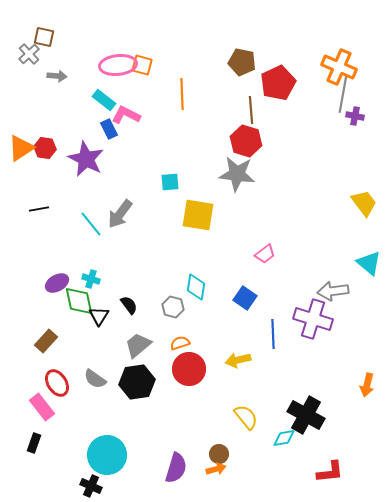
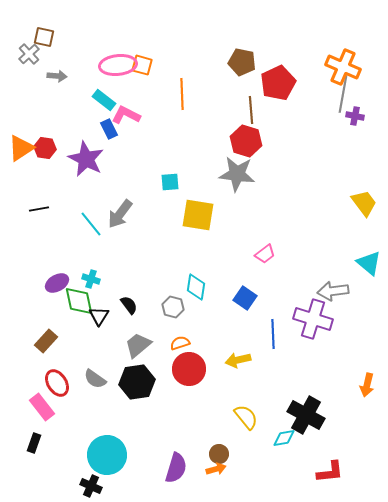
orange cross at (339, 67): moved 4 px right
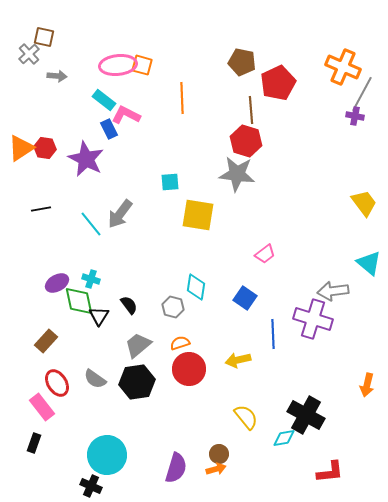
orange line at (182, 94): moved 4 px down
gray line at (343, 94): moved 19 px right; rotated 18 degrees clockwise
black line at (39, 209): moved 2 px right
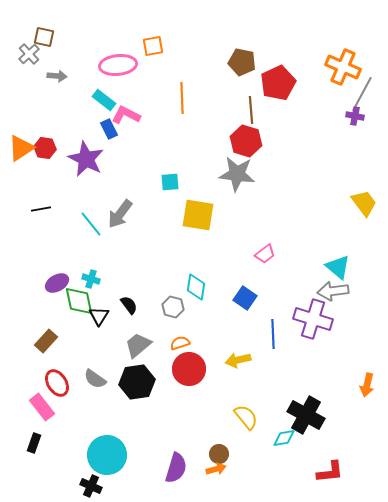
orange square at (142, 65): moved 11 px right, 19 px up; rotated 25 degrees counterclockwise
cyan triangle at (369, 263): moved 31 px left, 4 px down
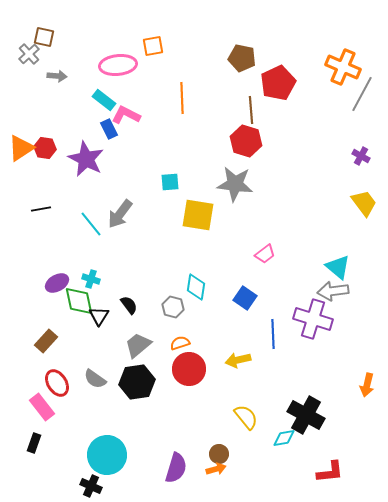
brown pentagon at (242, 62): moved 4 px up
purple cross at (355, 116): moved 6 px right, 40 px down; rotated 18 degrees clockwise
gray star at (237, 174): moved 2 px left, 10 px down
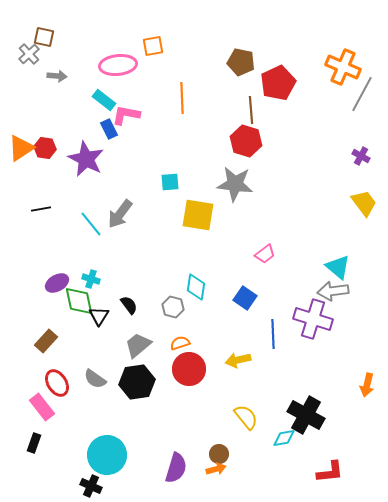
brown pentagon at (242, 58): moved 1 px left, 4 px down
pink L-shape at (126, 115): rotated 16 degrees counterclockwise
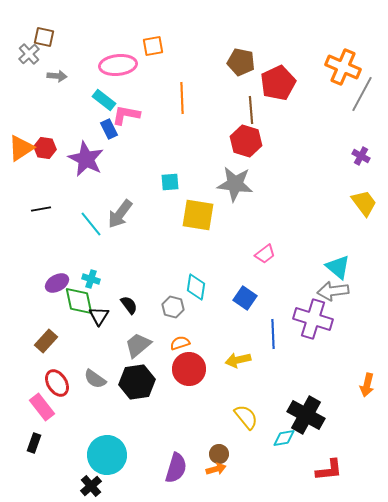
red L-shape at (330, 472): moved 1 px left, 2 px up
black cross at (91, 486): rotated 25 degrees clockwise
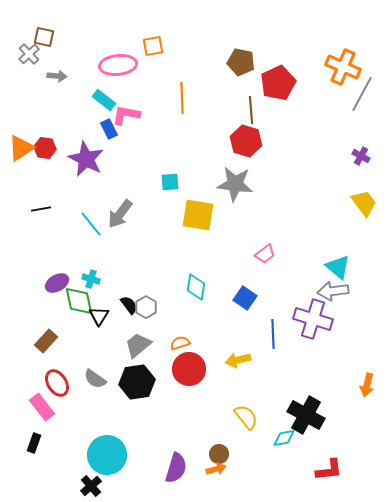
gray hexagon at (173, 307): moved 27 px left; rotated 15 degrees clockwise
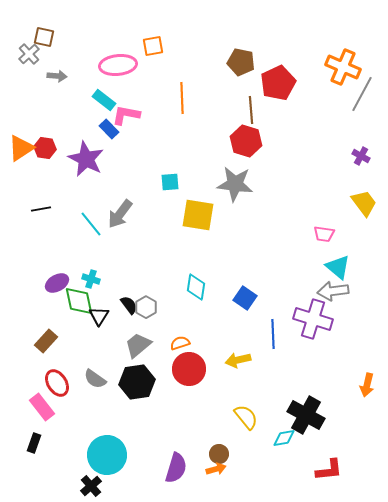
blue rectangle at (109, 129): rotated 18 degrees counterclockwise
pink trapezoid at (265, 254): moved 59 px right, 20 px up; rotated 45 degrees clockwise
